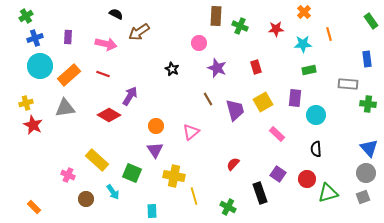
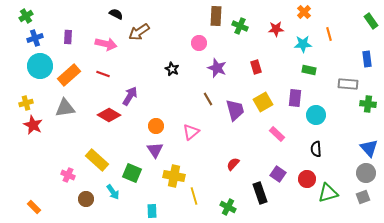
green rectangle at (309, 70): rotated 24 degrees clockwise
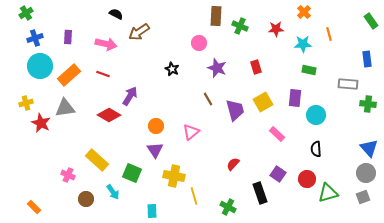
green cross at (26, 16): moved 3 px up
red star at (33, 125): moved 8 px right, 2 px up
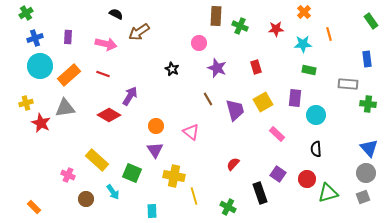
pink triangle at (191, 132): rotated 42 degrees counterclockwise
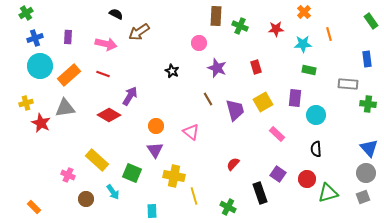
black star at (172, 69): moved 2 px down
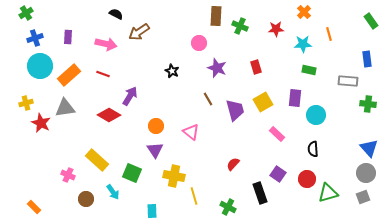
gray rectangle at (348, 84): moved 3 px up
black semicircle at (316, 149): moved 3 px left
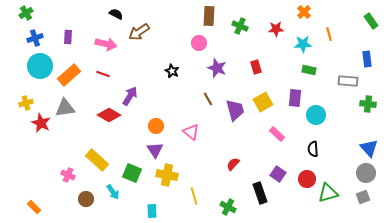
brown rectangle at (216, 16): moved 7 px left
yellow cross at (174, 176): moved 7 px left, 1 px up
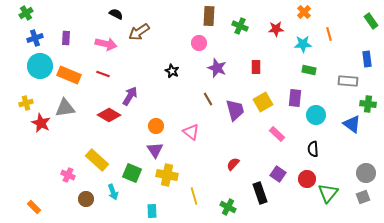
purple rectangle at (68, 37): moved 2 px left, 1 px down
red rectangle at (256, 67): rotated 16 degrees clockwise
orange rectangle at (69, 75): rotated 65 degrees clockwise
blue triangle at (369, 148): moved 17 px left, 24 px up; rotated 12 degrees counterclockwise
cyan arrow at (113, 192): rotated 14 degrees clockwise
green triangle at (328, 193): rotated 35 degrees counterclockwise
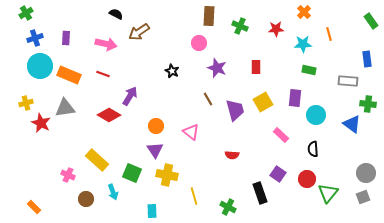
pink rectangle at (277, 134): moved 4 px right, 1 px down
red semicircle at (233, 164): moved 1 px left, 9 px up; rotated 128 degrees counterclockwise
